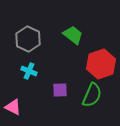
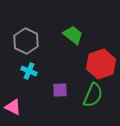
gray hexagon: moved 2 px left, 2 px down
green semicircle: moved 1 px right
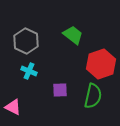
green semicircle: moved 1 px down; rotated 10 degrees counterclockwise
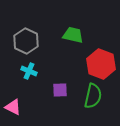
green trapezoid: rotated 25 degrees counterclockwise
red hexagon: rotated 20 degrees counterclockwise
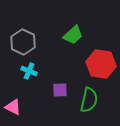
green trapezoid: rotated 125 degrees clockwise
gray hexagon: moved 3 px left, 1 px down
red hexagon: rotated 12 degrees counterclockwise
green semicircle: moved 4 px left, 4 px down
